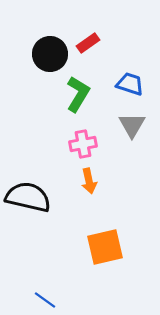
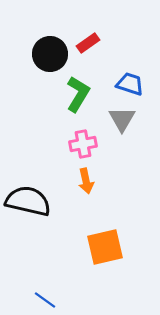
gray triangle: moved 10 px left, 6 px up
orange arrow: moved 3 px left
black semicircle: moved 4 px down
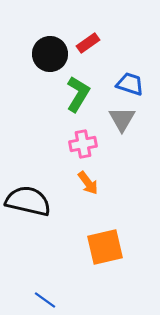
orange arrow: moved 2 px right, 2 px down; rotated 25 degrees counterclockwise
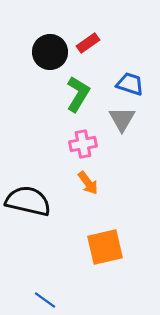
black circle: moved 2 px up
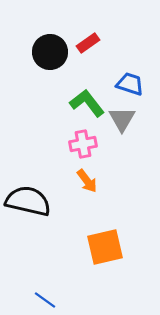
green L-shape: moved 9 px right, 9 px down; rotated 69 degrees counterclockwise
orange arrow: moved 1 px left, 2 px up
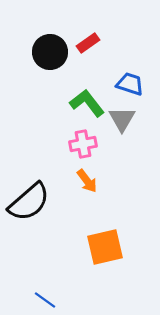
black semicircle: moved 1 px right, 1 px down; rotated 126 degrees clockwise
